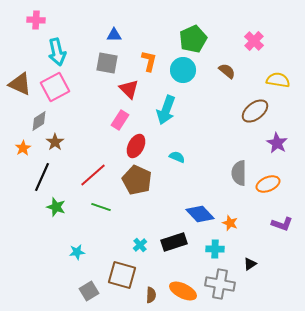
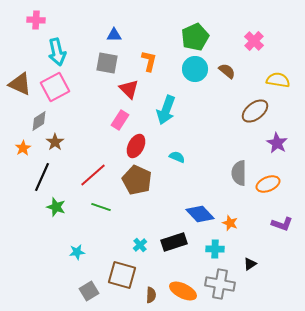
green pentagon at (193, 39): moved 2 px right, 2 px up
cyan circle at (183, 70): moved 12 px right, 1 px up
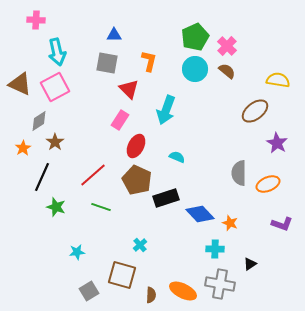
pink cross at (254, 41): moved 27 px left, 5 px down
black rectangle at (174, 242): moved 8 px left, 44 px up
